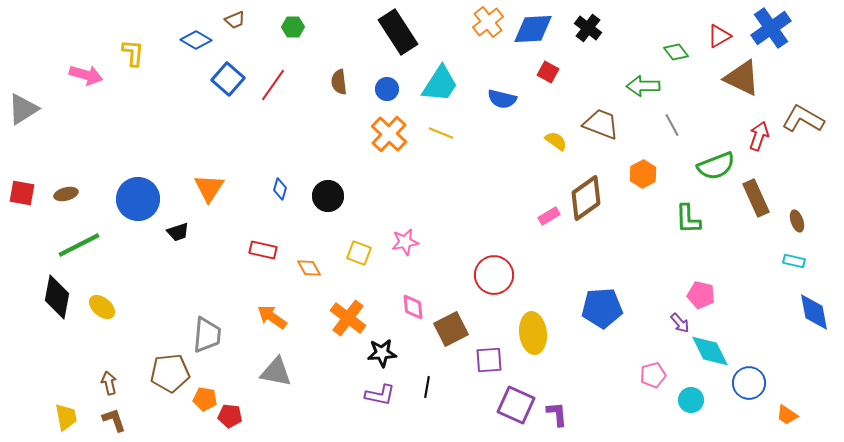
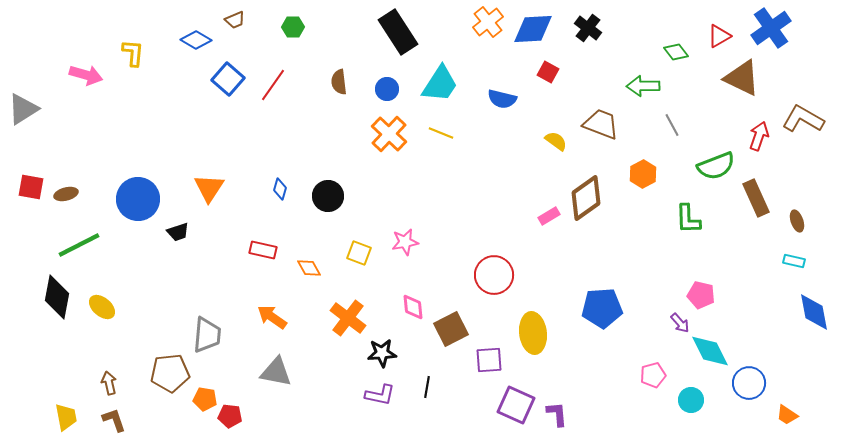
red square at (22, 193): moved 9 px right, 6 px up
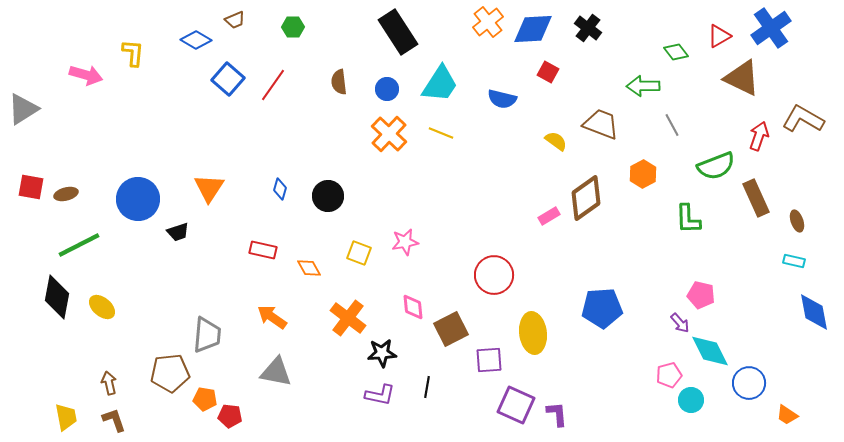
pink pentagon at (653, 375): moved 16 px right
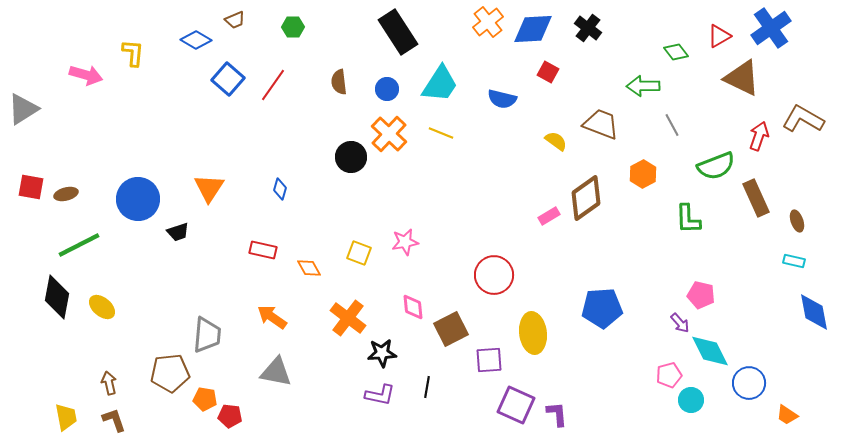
black circle at (328, 196): moved 23 px right, 39 px up
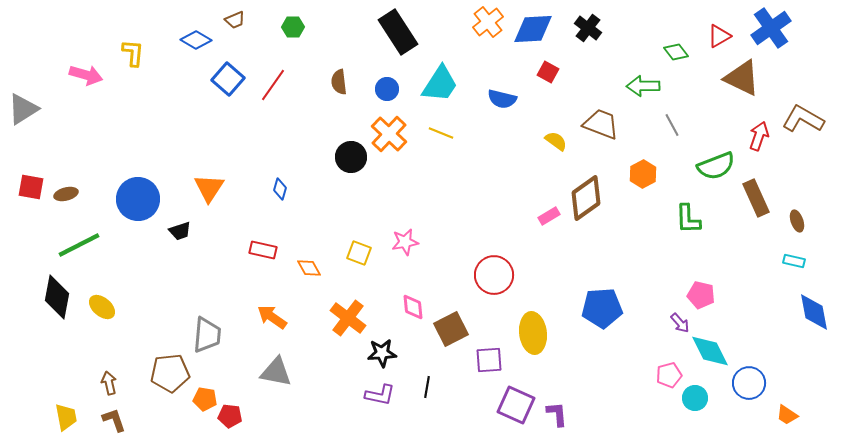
black trapezoid at (178, 232): moved 2 px right, 1 px up
cyan circle at (691, 400): moved 4 px right, 2 px up
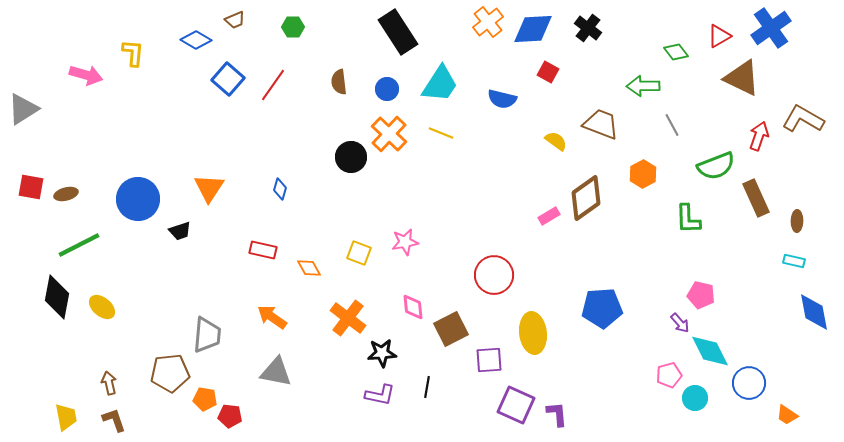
brown ellipse at (797, 221): rotated 20 degrees clockwise
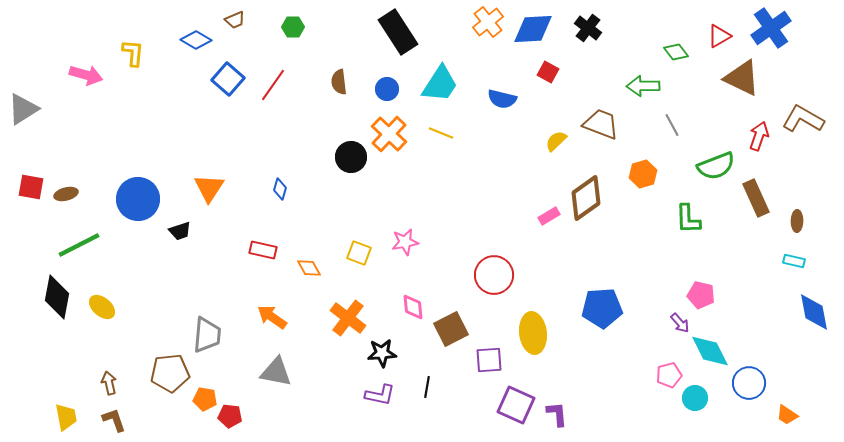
yellow semicircle at (556, 141): rotated 80 degrees counterclockwise
orange hexagon at (643, 174): rotated 12 degrees clockwise
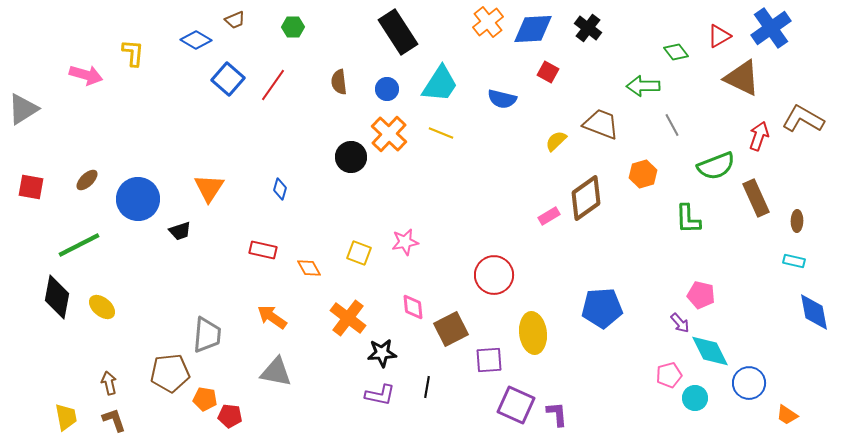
brown ellipse at (66, 194): moved 21 px right, 14 px up; rotated 30 degrees counterclockwise
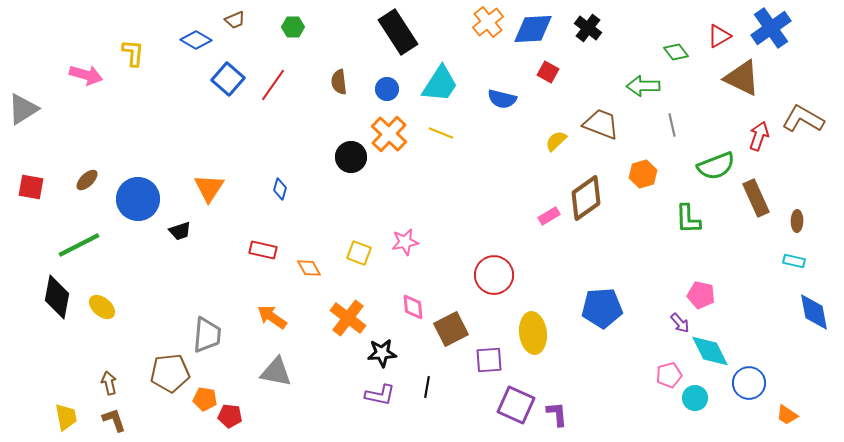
gray line at (672, 125): rotated 15 degrees clockwise
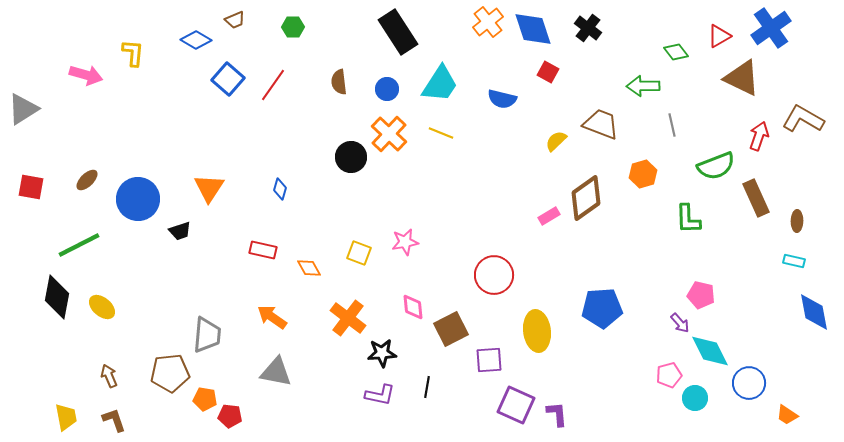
blue diamond at (533, 29): rotated 75 degrees clockwise
yellow ellipse at (533, 333): moved 4 px right, 2 px up
brown arrow at (109, 383): moved 7 px up; rotated 10 degrees counterclockwise
